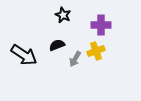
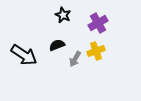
purple cross: moved 3 px left, 2 px up; rotated 30 degrees counterclockwise
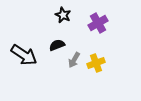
yellow cross: moved 12 px down
gray arrow: moved 1 px left, 1 px down
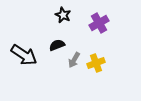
purple cross: moved 1 px right
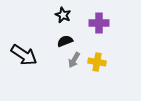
purple cross: rotated 30 degrees clockwise
black semicircle: moved 8 px right, 4 px up
yellow cross: moved 1 px right, 1 px up; rotated 30 degrees clockwise
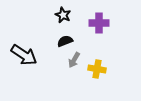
yellow cross: moved 7 px down
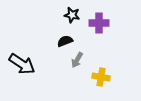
black star: moved 9 px right; rotated 14 degrees counterclockwise
black arrow: moved 2 px left, 9 px down
gray arrow: moved 3 px right
yellow cross: moved 4 px right, 8 px down
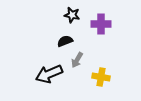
purple cross: moved 2 px right, 1 px down
black arrow: moved 27 px right, 10 px down; rotated 124 degrees clockwise
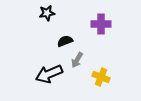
black star: moved 25 px left, 2 px up; rotated 21 degrees counterclockwise
yellow cross: rotated 12 degrees clockwise
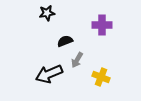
purple cross: moved 1 px right, 1 px down
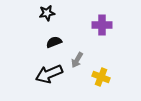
black semicircle: moved 11 px left, 1 px down
